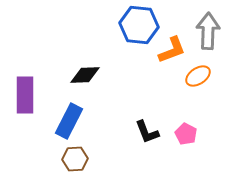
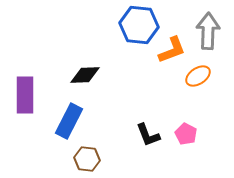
black L-shape: moved 1 px right, 3 px down
brown hexagon: moved 12 px right; rotated 10 degrees clockwise
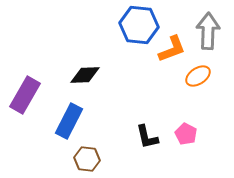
orange L-shape: moved 1 px up
purple rectangle: rotated 30 degrees clockwise
black L-shape: moved 1 px left, 2 px down; rotated 8 degrees clockwise
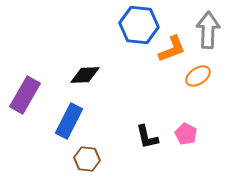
gray arrow: moved 1 px up
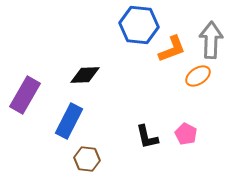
gray arrow: moved 3 px right, 10 px down
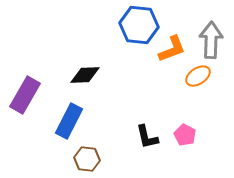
pink pentagon: moved 1 px left, 1 px down
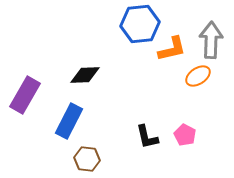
blue hexagon: moved 1 px right, 1 px up; rotated 12 degrees counterclockwise
orange L-shape: rotated 8 degrees clockwise
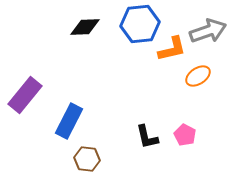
gray arrow: moved 3 px left, 9 px up; rotated 69 degrees clockwise
black diamond: moved 48 px up
purple rectangle: rotated 9 degrees clockwise
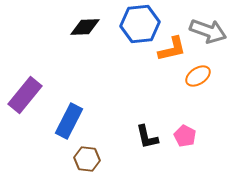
gray arrow: rotated 39 degrees clockwise
pink pentagon: moved 1 px down
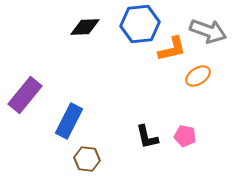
pink pentagon: rotated 15 degrees counterclockwise
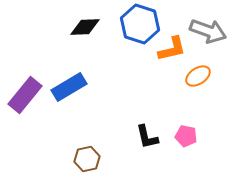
blue hexagon: rotated 24 degrees clockwise
blue rectangle: moved 34 px up; rotated 32 degrees clockwise
pink pentagon: moved 1 px right
brown hexagon: rotated 20 degrees counterclockwise
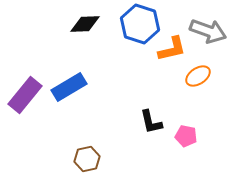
black diamond: moved 3 px up
black L-shape: moved 4 px right, 15 px up
